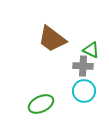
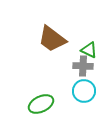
green triangle: moved 2 px left
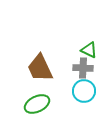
brown trapezoid: moved 12 px left, 29 px down; rotated 28 degrees clockwise
gray cross: moved 2 px down
green ellipse: moved 4 px left
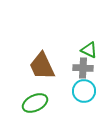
brown trapezoid: moved 2 px right, 2 px up
green ellipse: moved 2 px left, 1 px up
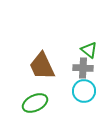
green triangle: rotated 12 degrees clockwise
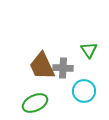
green triangle: rotated 18 degrees clockwise
gray cross: moved 20 px left
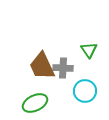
cyan circle: moved 1 px right
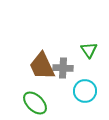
green ellipse: rotated 70 degrees clockwise
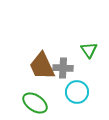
cyan circle: moved 8 px left, 1 px down
green ellipse: rotated 10 degrees counterclockwise
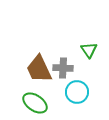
brown trapezoid: moved 3 px left, 3 px down
